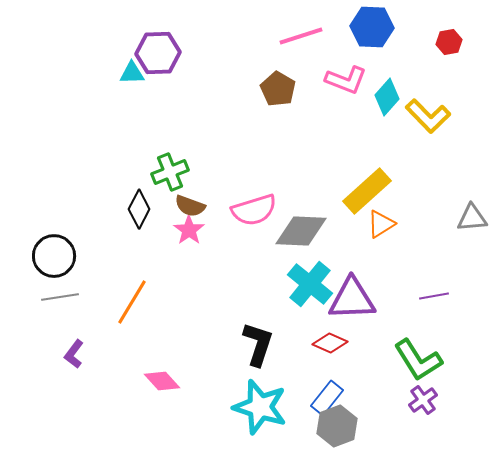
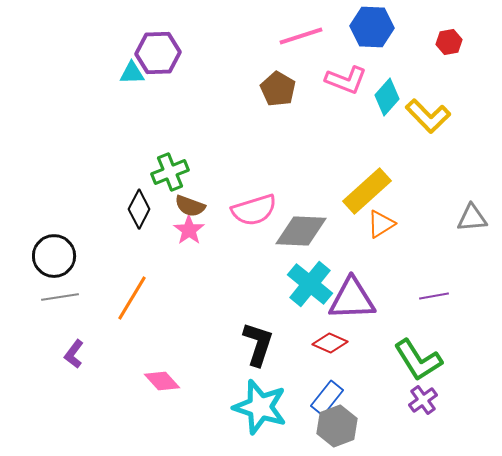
orange line: moved 4 px up
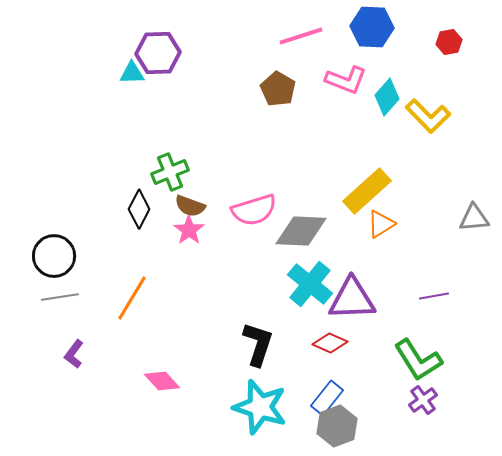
gray triangle: moved 2 px right
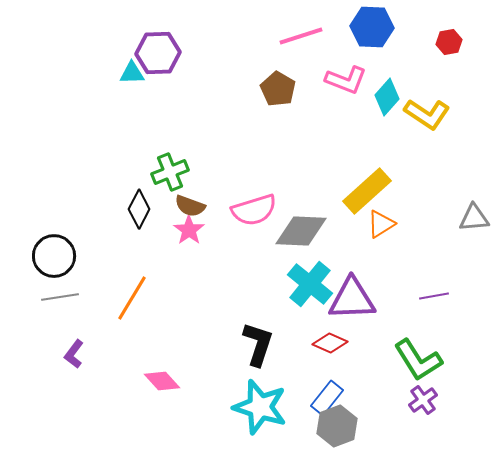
yellow L-shape: moved 1 px left, 2 px up; rotated 12 degrees counterclockwise
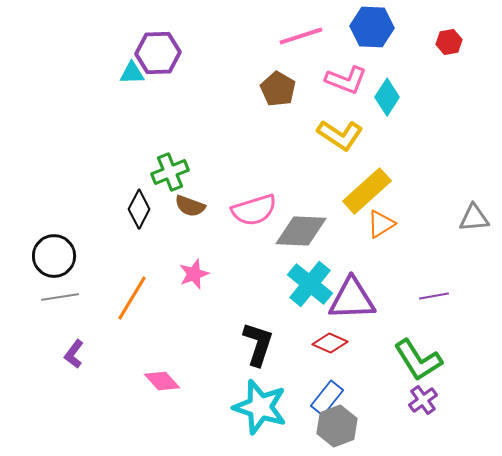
cyan diamond: rotated 9 degrees counterclockwise
yellow L-shape: moved 87 px left, 21 px down
pink star: moved 5 px right, 44 px down; rotated 16 degrees clockwise
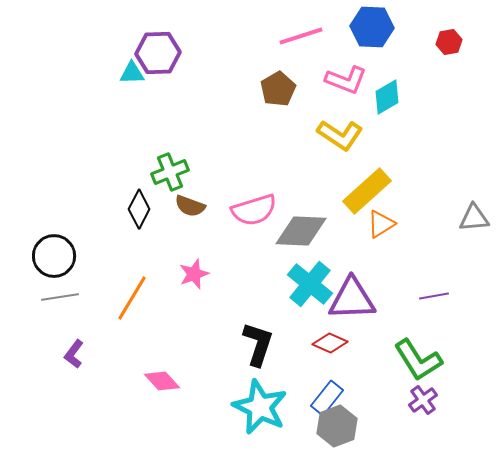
brown pentagon: rotated 12 degrees clockwise
cyan diamond: rotated 27 degrees clockwise
cyan star: rotated 8 degrees clockwise
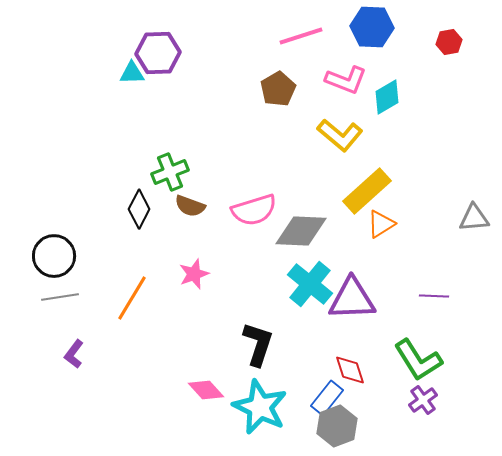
yellow L-shape: rotated 6 degrees clockwise
purple line: rotated 12 degrees clockwise
red diamond: moved 20 px right, 27 px down; rotated 48 degrees clockwise
pink diamond: moved 44 px right, 9 px down
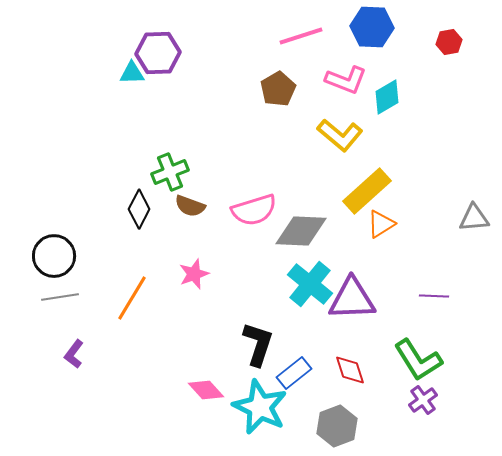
blue rectangle: moved 33 px left, 25 px up; rotated 12 degrees clockwise
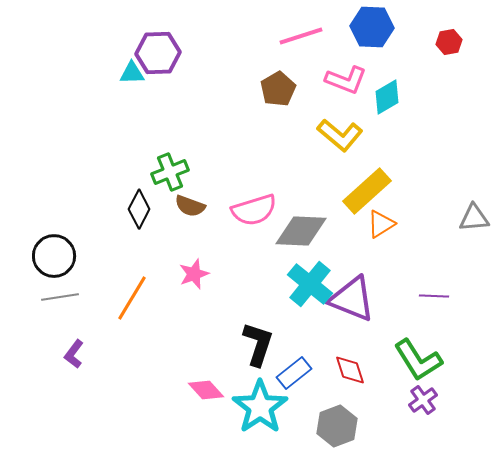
purple triangle: rotated 24 degrees clockwise
cyan star: rotated 12 degrees clockwise
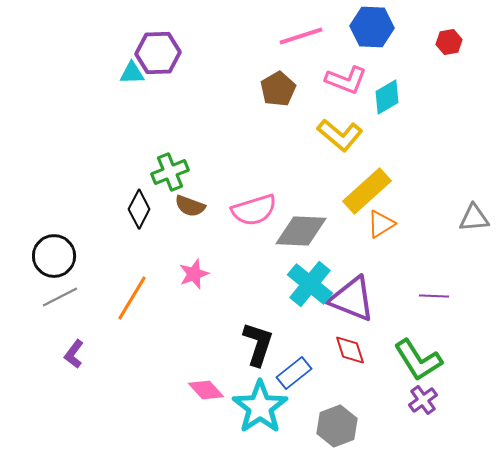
gray line: rotated 18 degrees counterclockwise
red diamond: moved 20 px up
